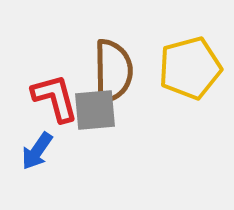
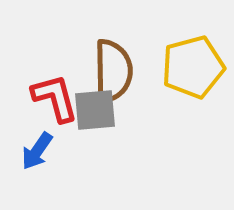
yellow pentagon: moved 3 px right, 1 px up
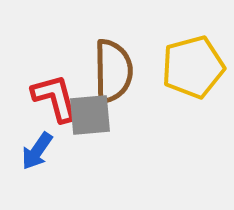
gray square: moved 5 px left, 5 px down
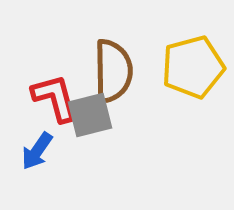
gray square: rotated 9 degrees counterclockwise
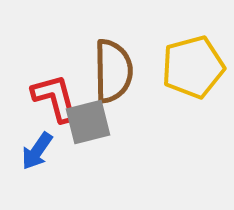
gray square: moved 2 px left, 7 px down
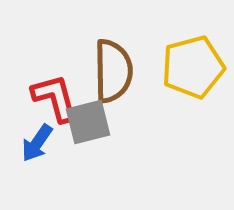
blue arrow: moved 8 px up
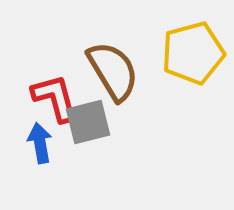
yellow pentagon: moved 14 px up
brown semicircle: rotated 30 degrees counterclockwise
blue arrow: moved 3 px right; rotated 135 degrees clockwise
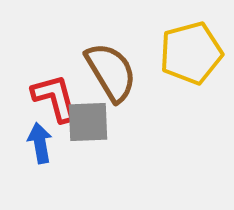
yellow pentagon: moved 2 px left
brown semicircle: moved 2 px left, 1 px down
gray square: rotated 12 degrees clockwise
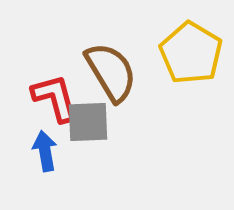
yellow pentagon: rotated 26 degrees counterclockwise
blue arrow: moved 5 px right, 8 px down
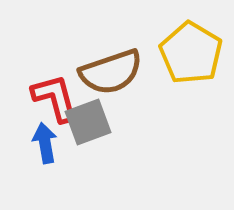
brown semicircle: rotated 102 degrees clockwise
gray square: rotated 18 degrees counterclockwise
blue arrow: moved 8 px up
